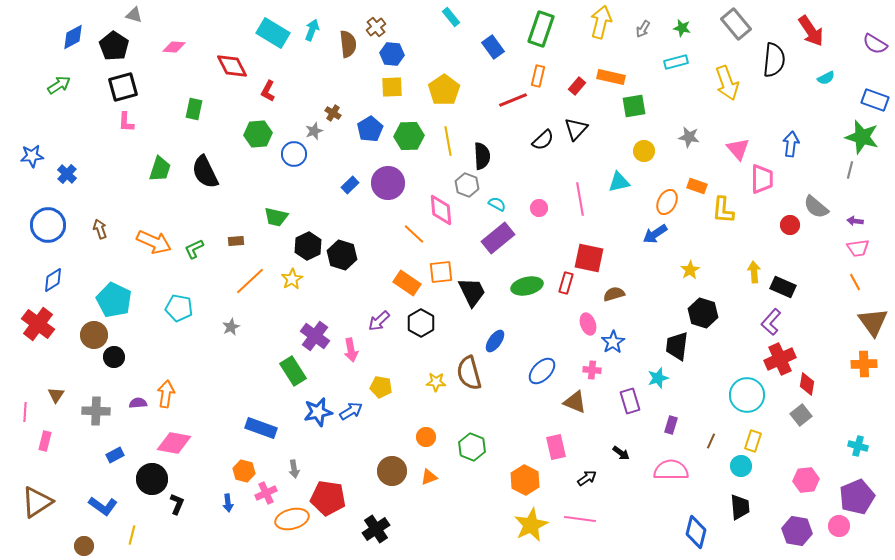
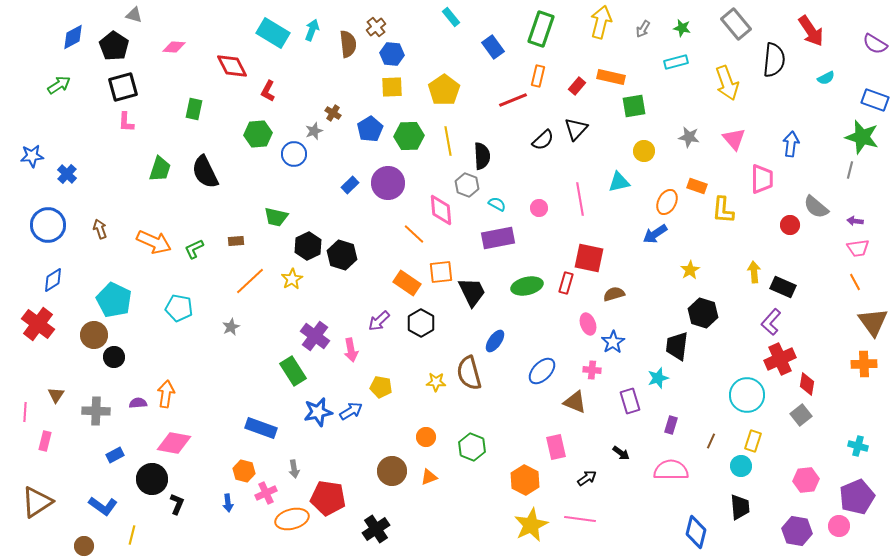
pink triangle at (738, 149): moved 4 px left, 10 px up
purple rectangle at (498, 238): rotated 28 degrees clockwise
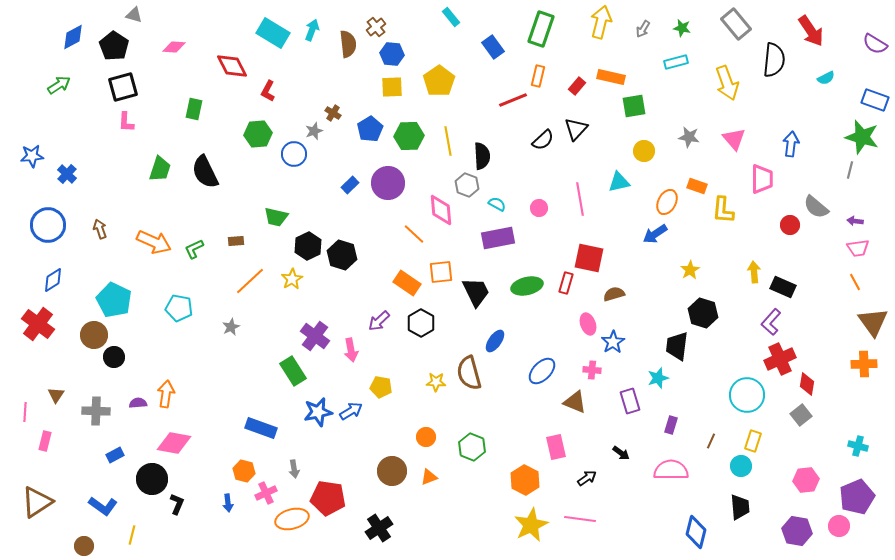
yellow pentagon at (444, 90): moved 5 px left, 9 px up
black trapezoid at (472, 292): moved 4 px right
black cross at (376, 529): moved 3 px right, 1 px up
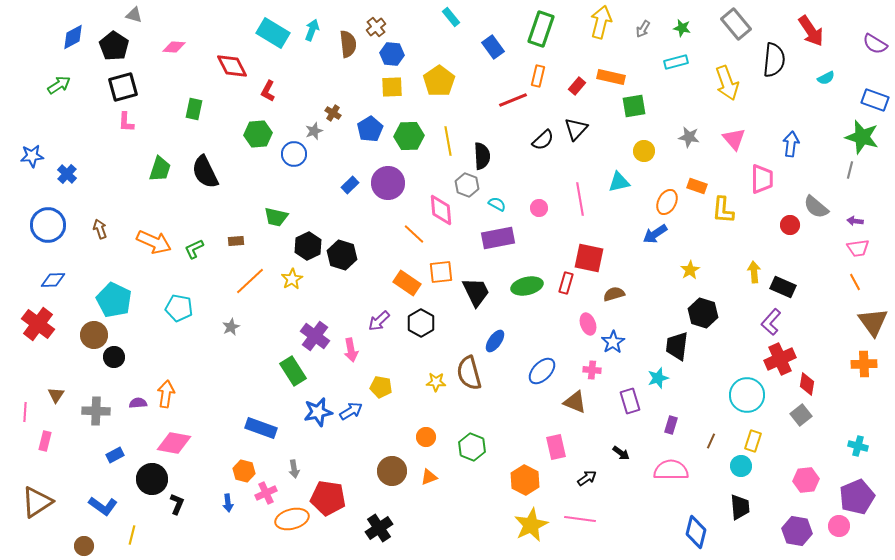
blue diamond at (53, 280): rotated 30 degrees clockwise
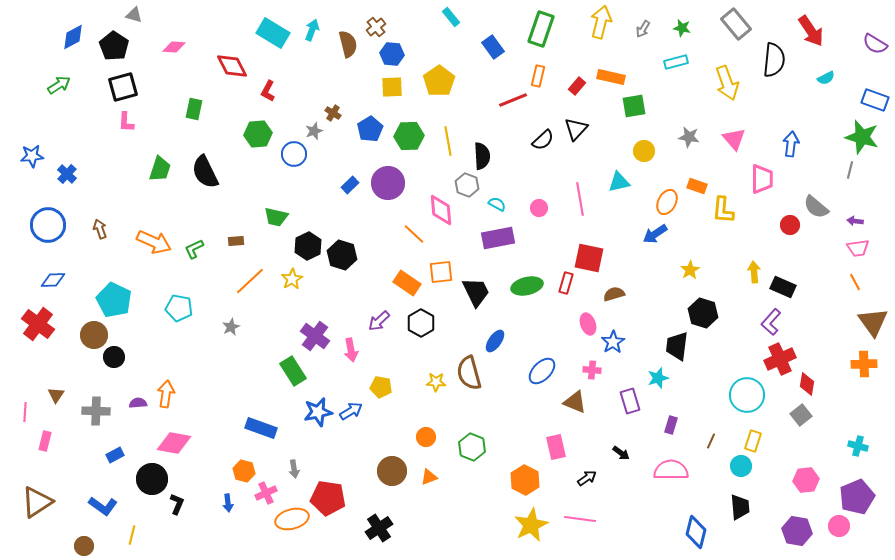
brown semicircle at (348, 44): rotated 8 degrees counterclockwise
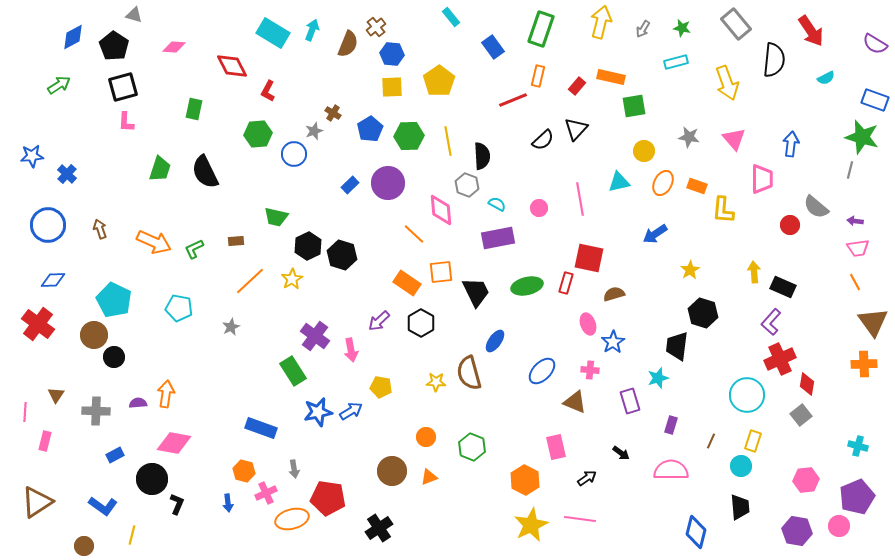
brown semicircle at (348, 44): rotated 36 degrees clockwise
orange ellipse at (667, 202): moved 4 px left, 19 px up
pink cross at (592, 370): moved 2 px left
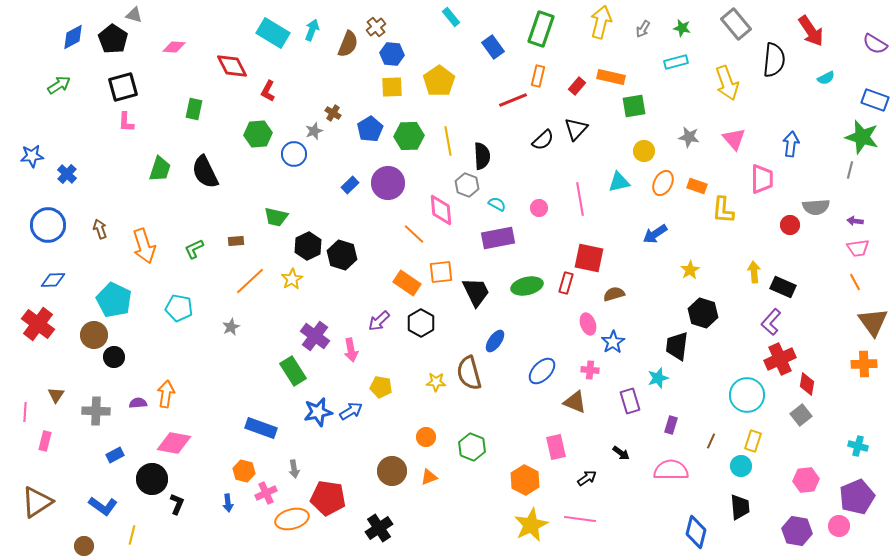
black pentagon at (114, 46): moved 1 px left, 7 px up
gray semicircle at (816, 207): rotated 44 degrees counterclockwise
orange arrow at (154, 242): moved 10 px left, 4 px down; rotated 48 degrees clockwise
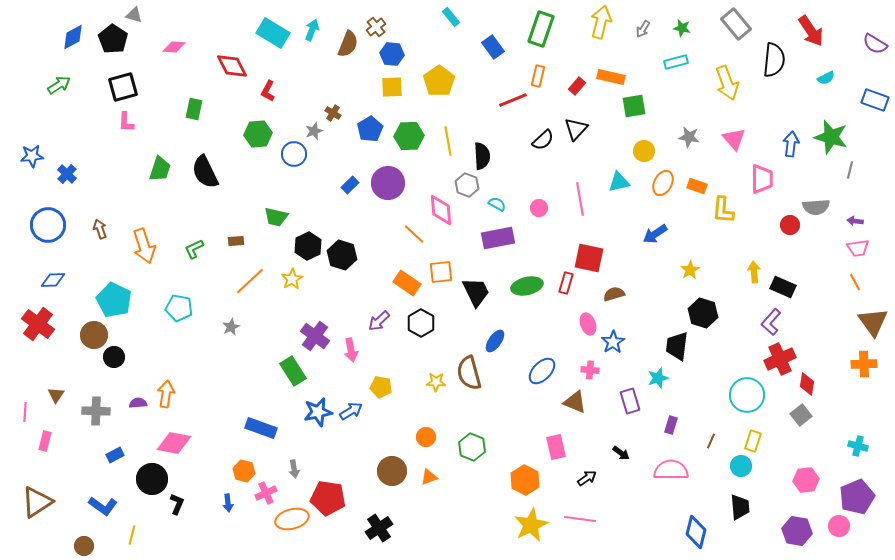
green star at (862, 137): moved 31 px left
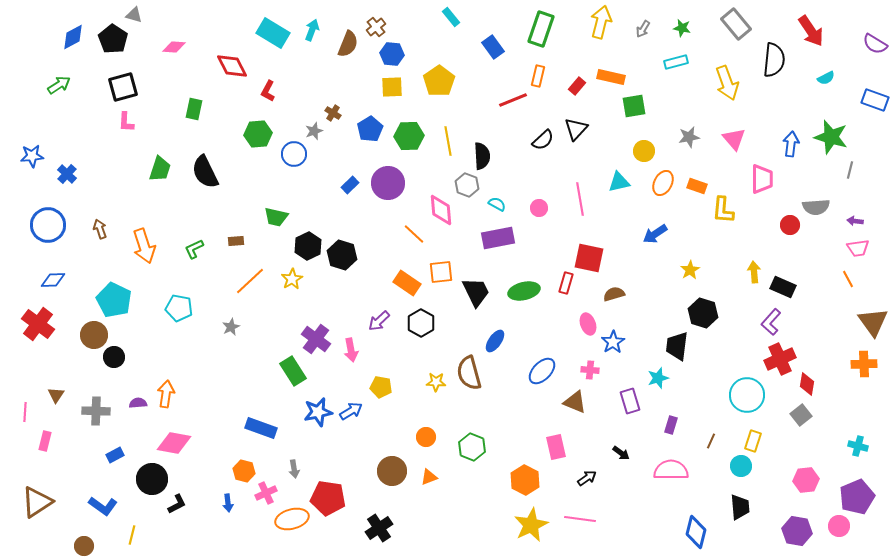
gray star at (689, 137): rotated 20 degrees counterclockwise
orange line at (855, 282): moved 7 px left, 3 px up
green ellipse at (527, 286): moved 3 px left, 5 px down
purple cross at (315, 336): moved 1 px right, 3 px down
black L-shape at (177, 504): rotated 40 degrees clockwise
